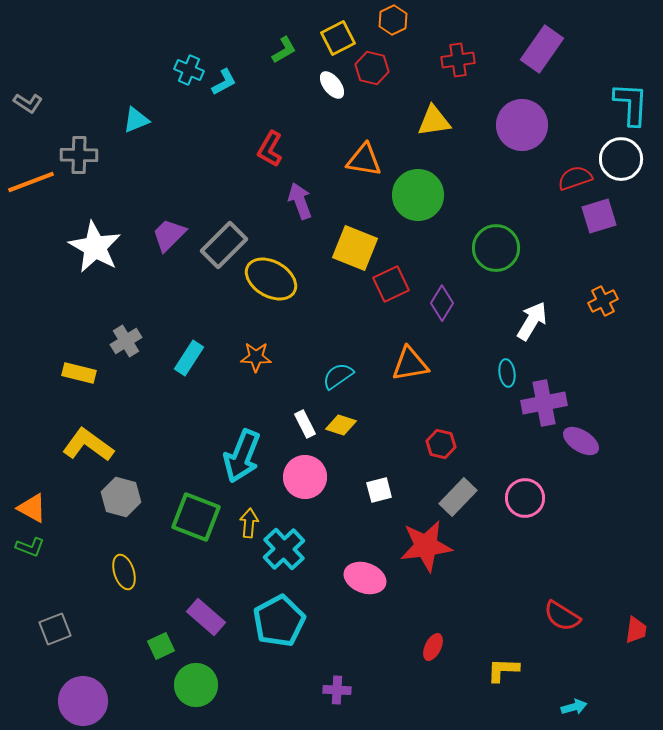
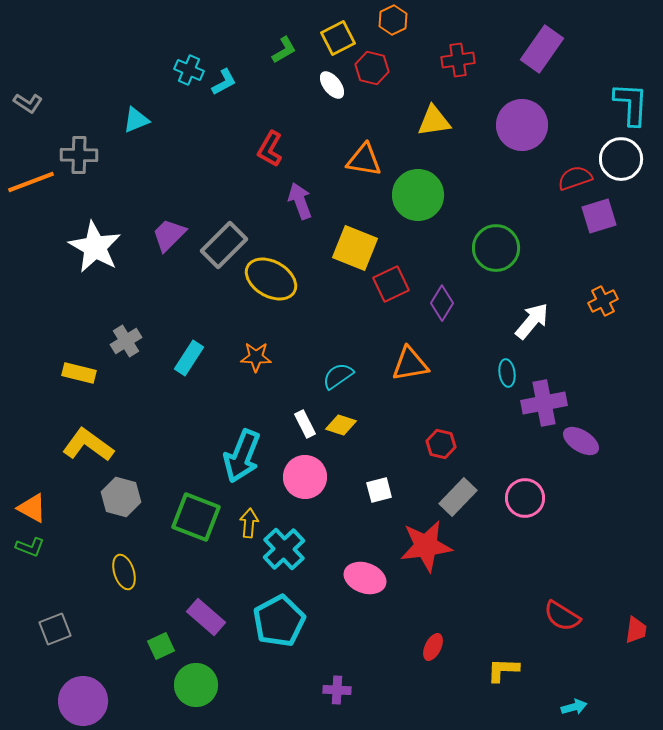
white arrow at (532, 321): rotated 9 degrees clockwise
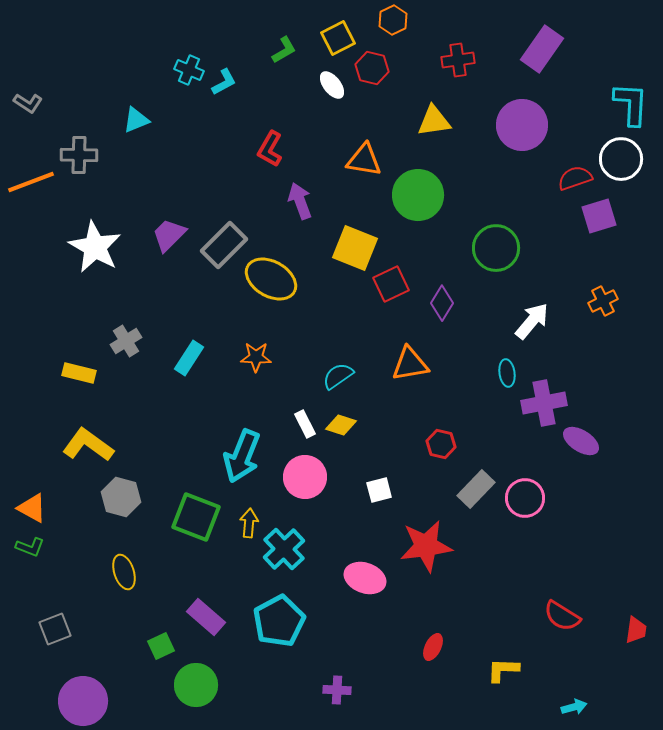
gray rectangle at (458, 497): moved 18 px right, 8 px up
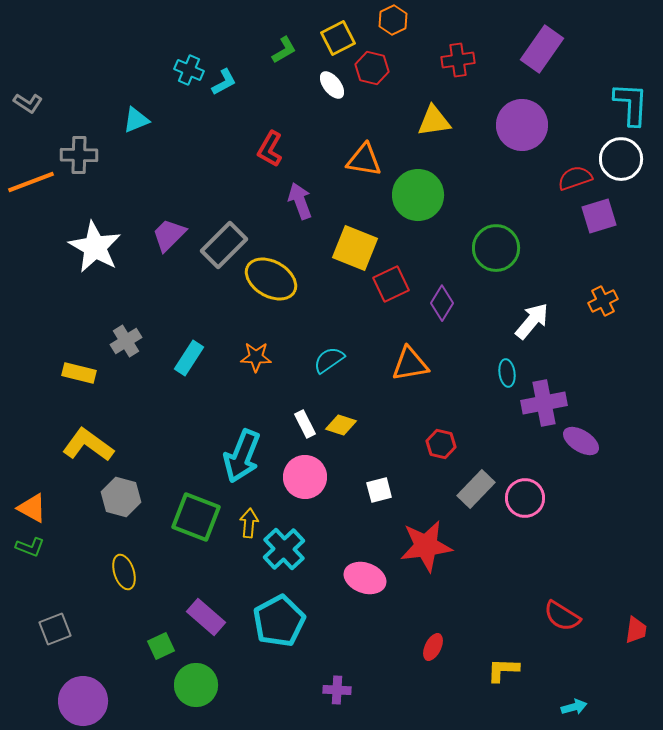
cyan semicircle at (338, 376): moved 9 px left, 16 px up
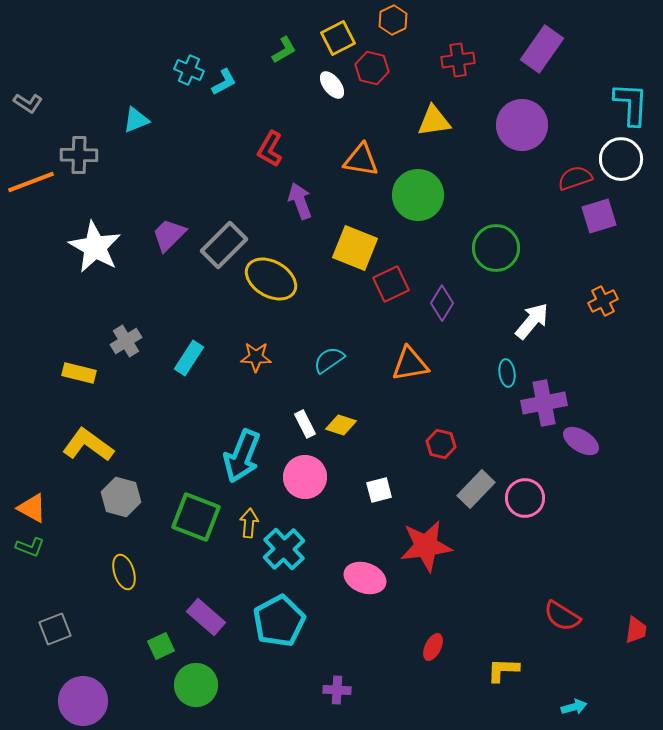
orange triangle at (364, 160): moved 3 px left
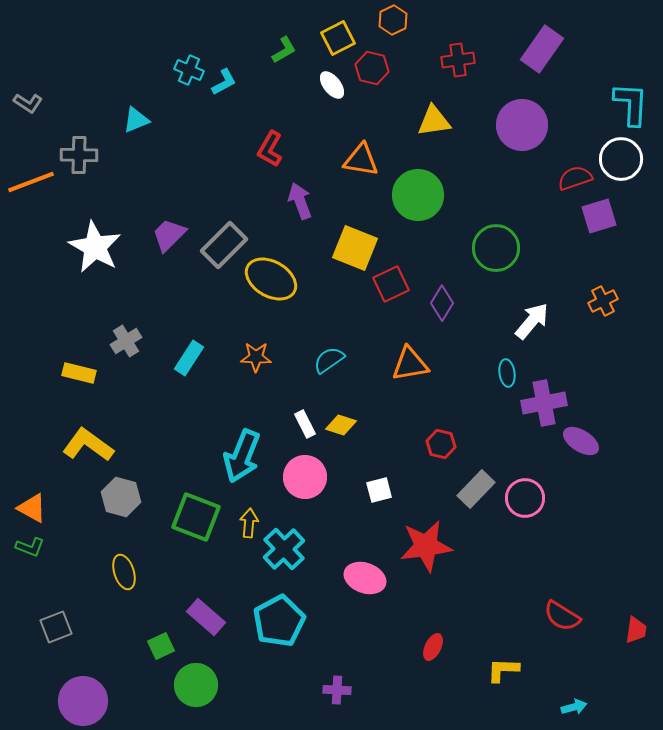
gray square at (55, 629): moved 1 px right, 2 px up
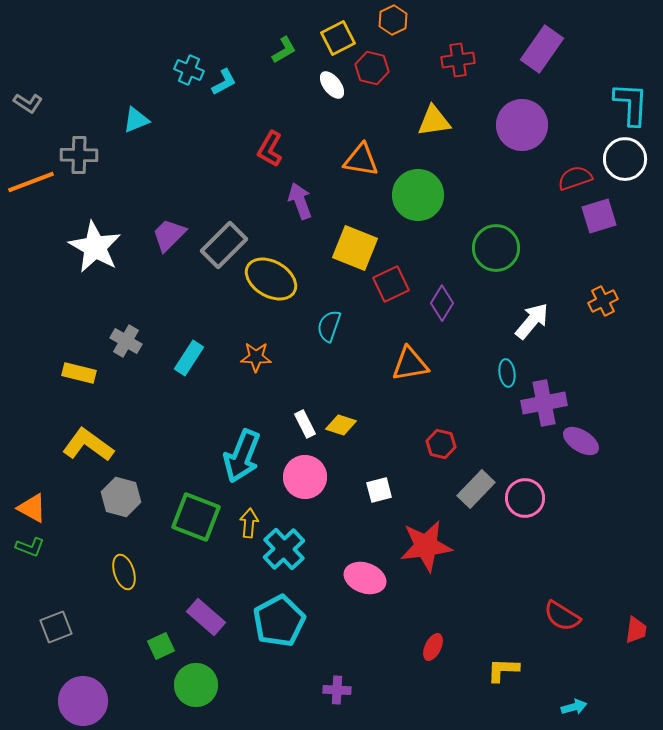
white circle at (621, 159): moved 4 px right
gray cross at (126, 341): rotated 28 degrees counterclockwise
cyan semicircle at (329, 360): moved 34 px up; rotated 36 degrees counterclockwise
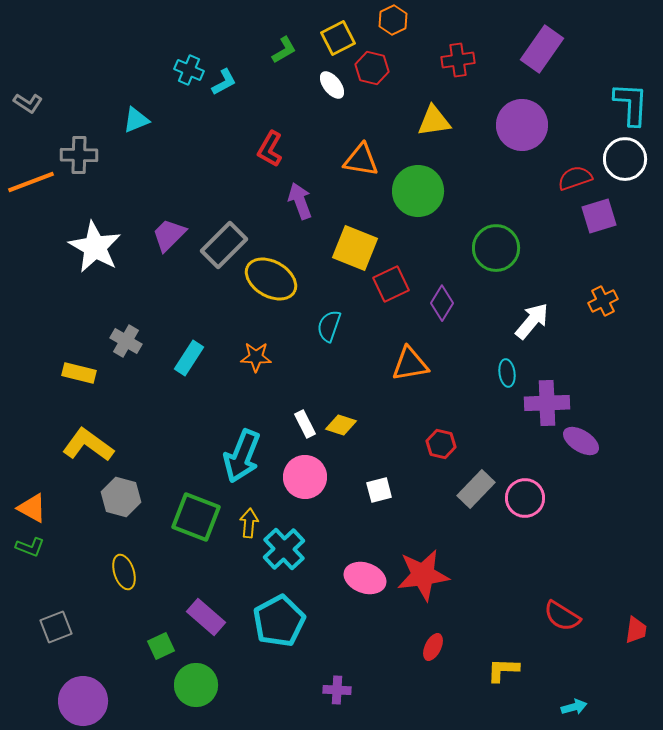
green circle at (418, 195): moved 4 px up
purple cross at (544, 403): moved 3 px right; rotated 9 degrees clockwise
red star at (426, 546): moved 3 px left, 29 px down
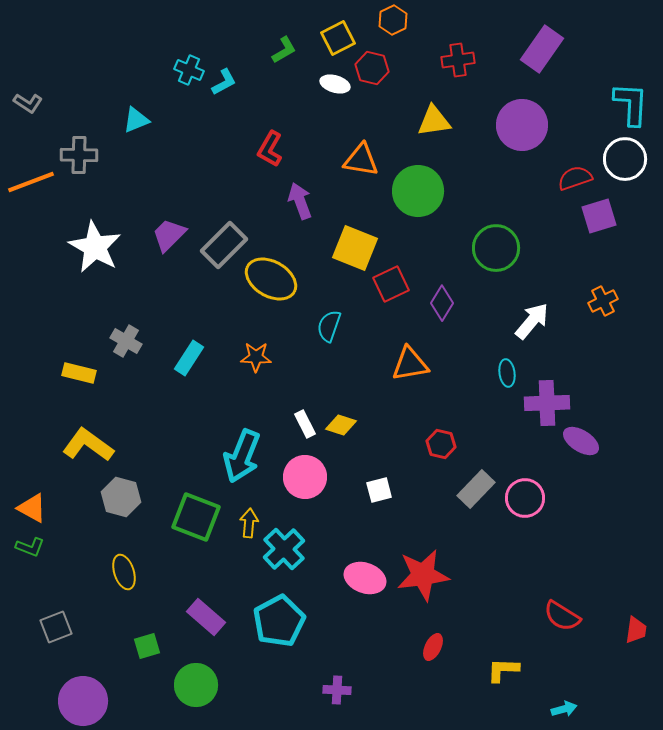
white ellipse at (332, 85): moved 3 px right, 1 px up; rotated 36 degrees counterclockwise
green square at (161, 646): moved 14 px left; rotated 8 degrees clockwise
cyan arrow at (574, 707): moved 10 px left, 2 px down
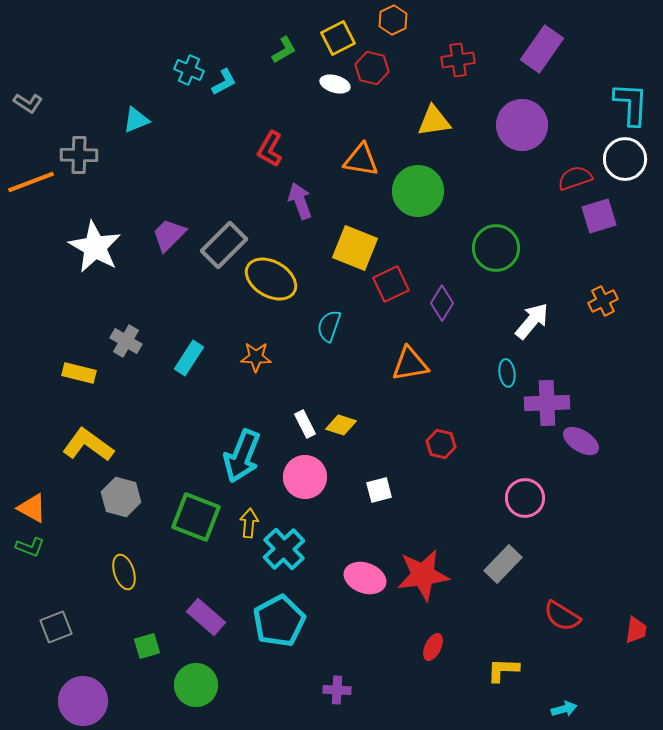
gray rectangle at (476, 489): moved 27 px right, 75 px down
